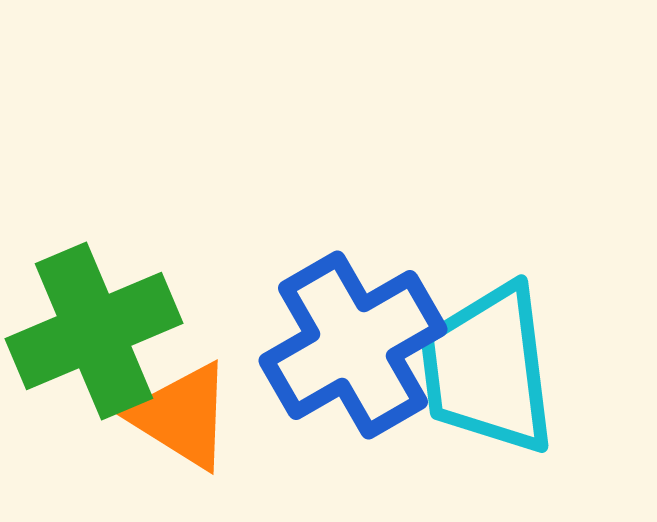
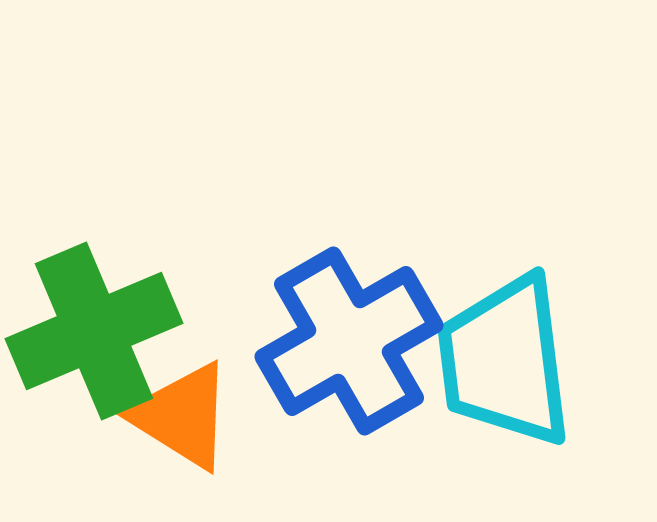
blue cross: moved 4 px left, 4 px up
cyan trapezoid: moved 17 px right, 8 px up
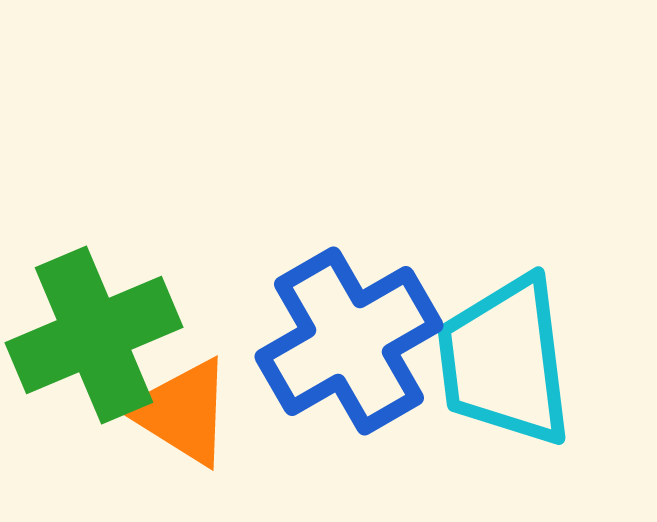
green cross: moved 4 px down
orange triangle: moved 4 px up
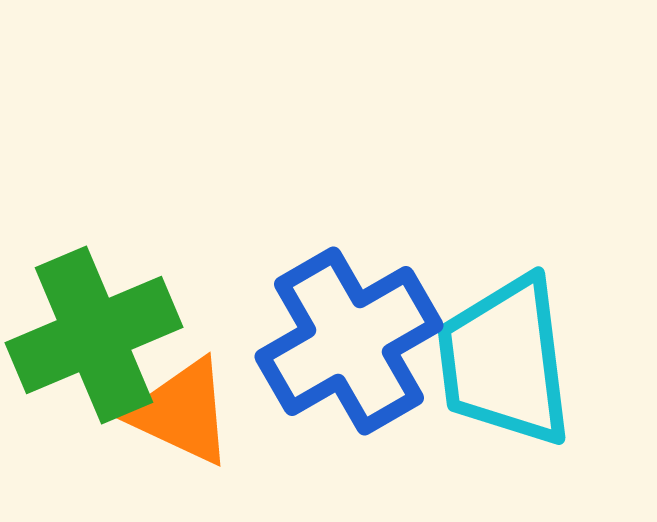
orange triangle: rotated 7 degrees counterclockwise
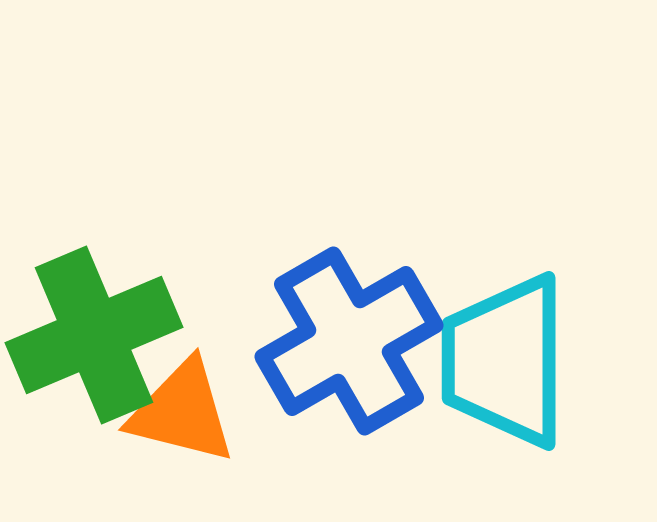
cyan trapezoid: rotated 7 degrees clockwise
orange triangle: rotated 11 degrees counterclockwise
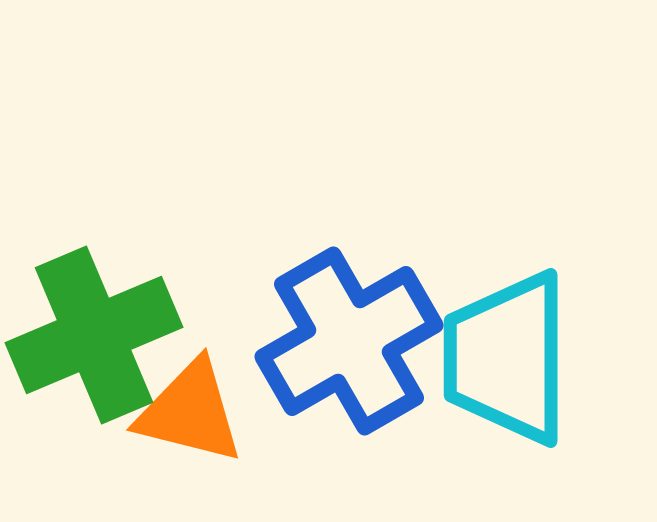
cyan trapezoid: moved 2 px right, 3 px up
orange triangle: moved 8 px right
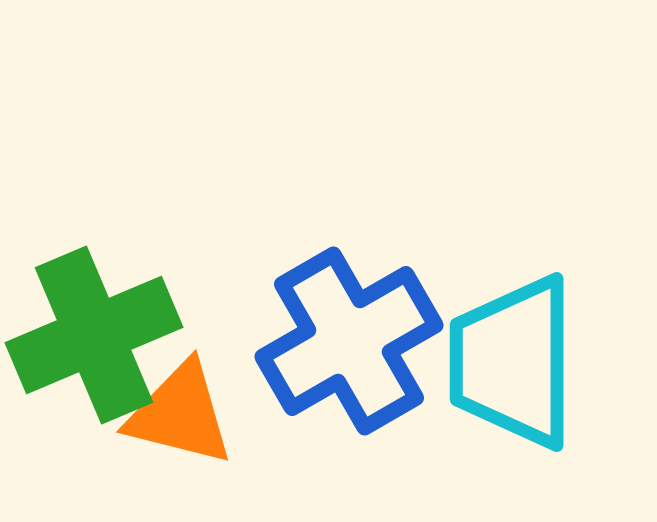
cyan trapezoid: moved 6 px right, 4 px down
orange triangle: moved 10 px left, 2 px down
